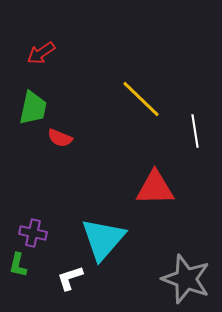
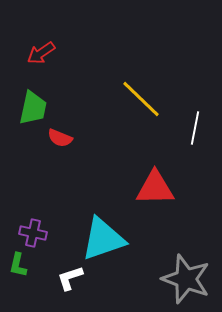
white line: moved 3 px up; rotated 20 degrees clockwise
cyan triangle: rotated 30 degrees clockwise
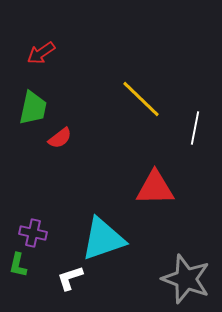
red semicircle: rotated 60 degrees counterclockwise
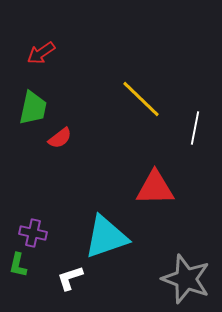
cyan triangle: moved 3 px right, 2 px up
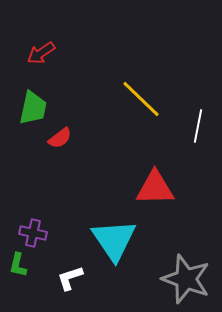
white line: moved 3 px right, 2 px up
cyan triangle: moved 8 px right, 3 px down; rotated 45 degrees counterclockwise
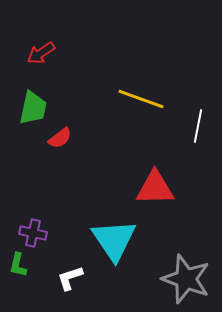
yellow line: rotated 24 degrees counterclockwise
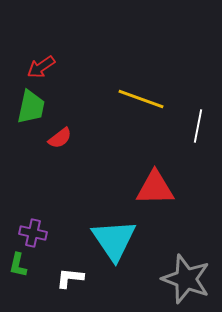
red arrow: moved 14 px down
green trapezoid: moved 2 px left, 1 px up
white L-shape: rotated 24 degrees clockwise
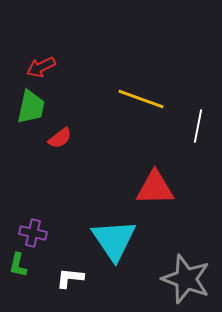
red arrow: rotated 8 degrees clockwise
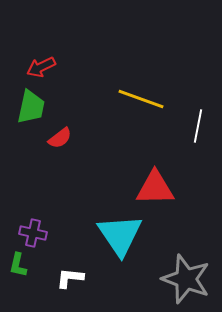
cyan triangle: moved 6 px right, 5 px up
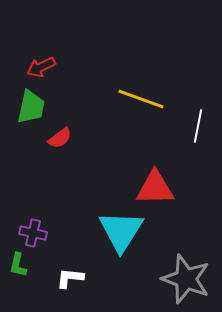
cyan triangle: moved 1 px right, 4 px up; rotated 6 degrees clockwise
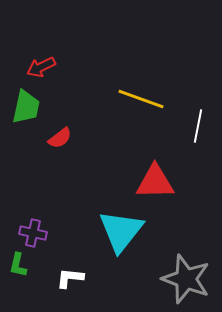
green trapezoid: moved 5 px left
red triangle: moved 6 px up
cyan triangle: rotated 6 degrees clockwise
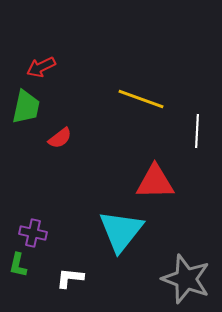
white line: moved 1 px left, 5 px down; rotated 8 degrees counterclockwise
